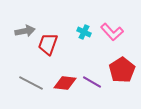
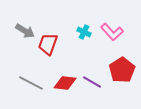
gray arrow: rotated 42 degrees clockwise
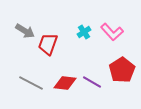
cyan cross: rotated 32 degrees clockwise
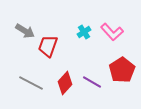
red trapezoid: moved 2 px down
red diamond: rotated 55 degrees counterclockwise
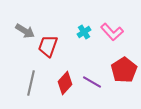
red pentagon: moved 2 px right
gray line: rotated 75 degrees clockwise
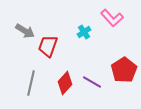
pink L-shape: moved 14 px up
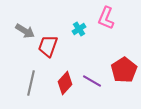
pink L-shape: moved 6 px left; rotated 65 degrees clockwise
cyan cross: moved 5 px left, 3 px up
purple line: moved 1 px up
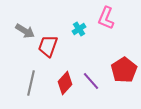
purple line: moved 1 px left; rotated 18 degrees clockwise
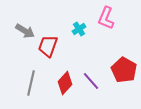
red pentagon: rotated 10 degrees counterclockwise
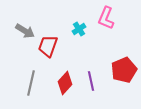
red pentagon: rotated 20 degrees clockwise
purple line: rotated 30 degrees clockwise
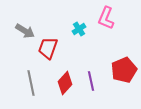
red trapezoid: moved 2 px down
gray line: rotated 25 degrees counterclockwise
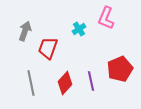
gray arrow: rotated 102 degrees counterclockwise
red pentagon: moved 4 px left, 1 px up
